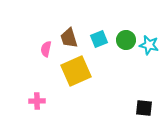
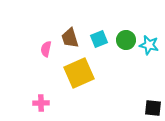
brown trapezoid: moved 1 px right
yellow square: moved 3 px right, 2 px down
pink cross: moved 4 px right, 2 px down
black square: moved 9 px right
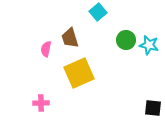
cyan square: moved 1 px left, 27 px up; rotated 18 degrees counterclockwise
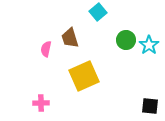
cyan star: rotated 24 degrees clockwise
yellow square: moved 5 px right, 3 px down
black square: moved 3 px left, 2 px up
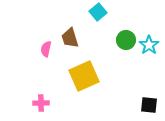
black square: moved 1 px left, 1 px up
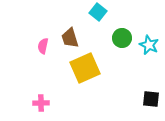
cyan square: rotated 12 degrees counterclockwise
green circle: moved 4 px left, 2 px up
cyan star: rotated 12 degrees counterclockwise
pink semicircle: moved 3 px left, 3 px up
yellow square: moved 1 px right, 8 px up
black square: moved 2 px right, 6 px up
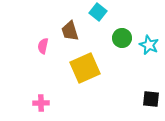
brown trapezoid: moved 7 px up
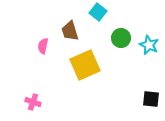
green circle: moved 1 px left
yellow square: moved 3 px up
pink cross: moved 8 px left, 1 px up; rotated 21 degrees clockwise
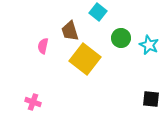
yellow square: moved 6 px up; rotated 28 degrees counterclockwise
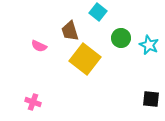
pink semicircle: moved 4 px left; rotated 77 degrees counterclockwise
